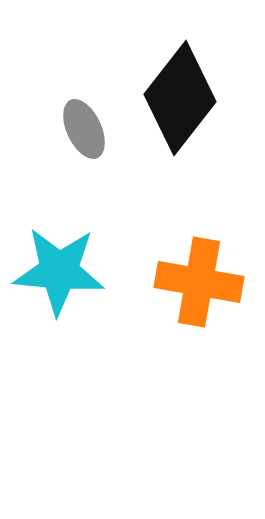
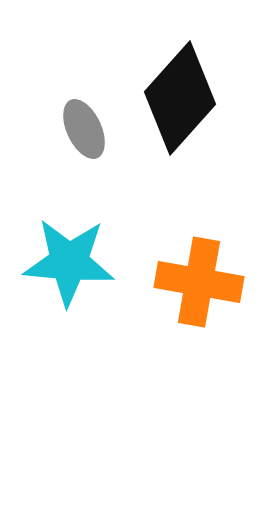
black diamond: rotated 4 degrees clockwise
cyan star: moved 10 px right, 9 px up
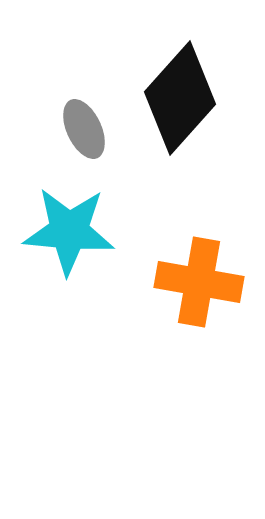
cyan star: moved 31 px up
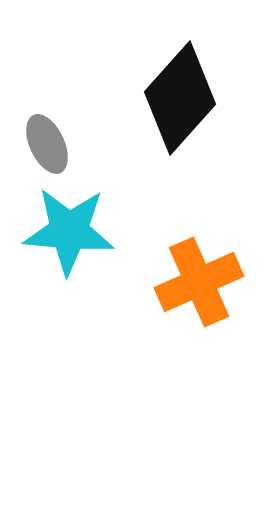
gray ellipse: moved 37 px left, 15 px down
orange cross: rotated 34 degrees counterclockwise
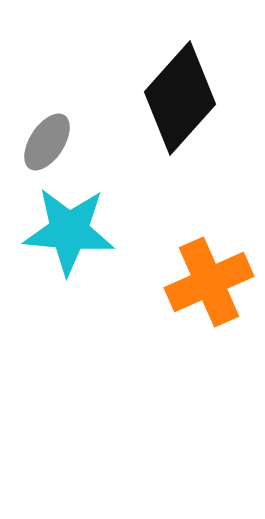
gray ellipse: moved 2 px up; rotated 58 degrees clockwise
orange cross: moved 10 px right
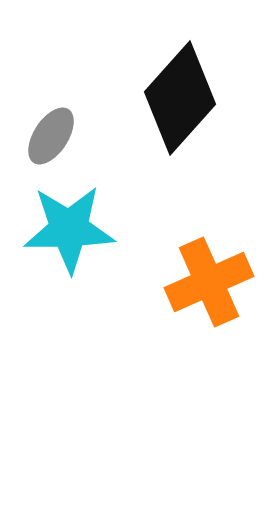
gray ellipse: moved 4 px right, 6 px up
cyan star: moved 2 px up; rotated 6 degrees counterclockwise
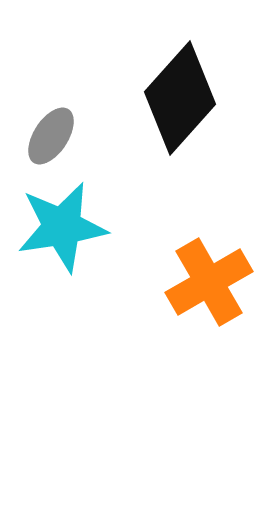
cyan star: moved 7 px left, 2 px up; rotated 8 degrees counterclockwise
orange cross: rotated 6 degrees counterclockwise
